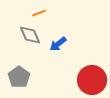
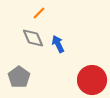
orange line: rotated 24 degrees counterclockwise
gray diamond: moved 3 px right, 3 px down
blue arrow: rotated 102 degrees clockwise
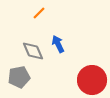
gray diamond: moved 13 px down
gray pentagon: rotated 25 degrees clockwise
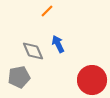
orange line: moved 8 px right, 2 px up
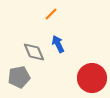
orange line: moved 4 px right, 3 px down
gray diamond: moved 1 px right, 1 px down
red circle: moved 2 px up
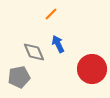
red circle: moved 9 px up
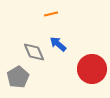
orange line: rotated 32 degrees clockwise
blue arrow: rotated 24 degrees counterclockwise
gray pentagon: moved 1 px left; rotated 20 degrees counterclockwise
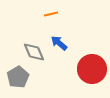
blue arrow: moved 1 px right, 1 px up
